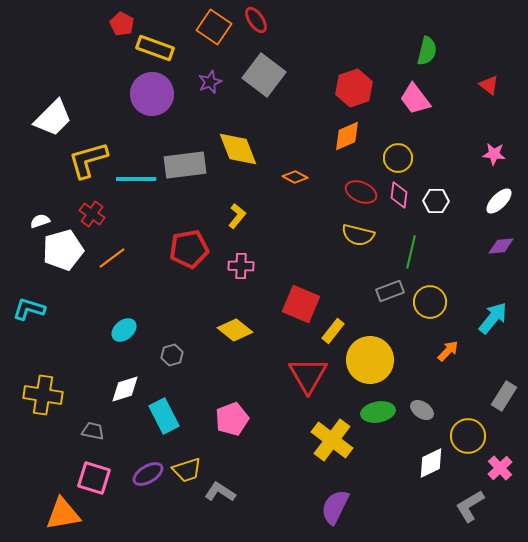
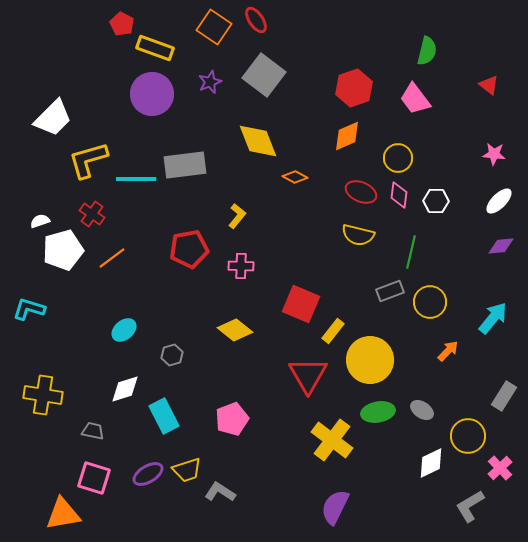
yellow diamond at (238, 149): moved 20 px right, 8 px up
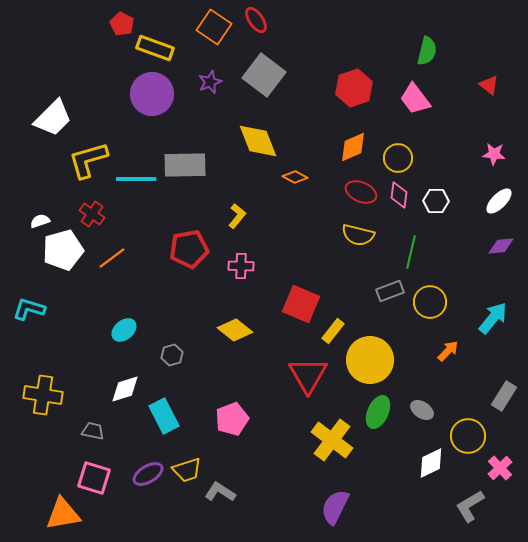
orange diamond at (347, 136): moved 6 px right, 11 px down
gray rectangle at (185, 165): rotated 6 degrees clockwise
green ellipse at (378, 412): rotated 56 degrees counterclockwise
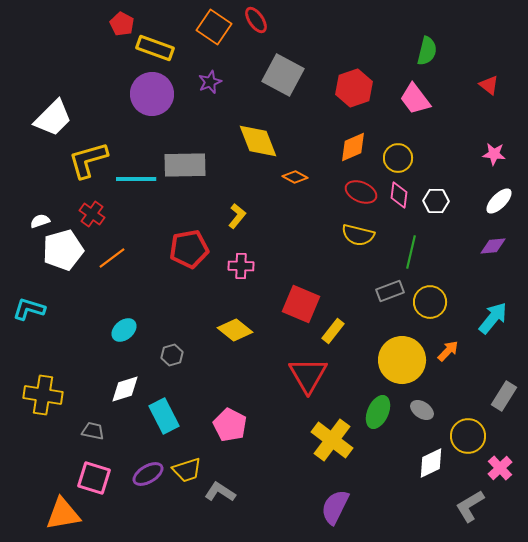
gray square at (264, 75): moved 19 px right; rotated 9 degrees counterclockwise
purple diamond at (501, 246): moved 8 px left
yellow circle at (370, 360): moved 32 px right
pink pentagon at (232, 419): moved 2 px left, 6 px down; rotated 24 degrees counterclockwise
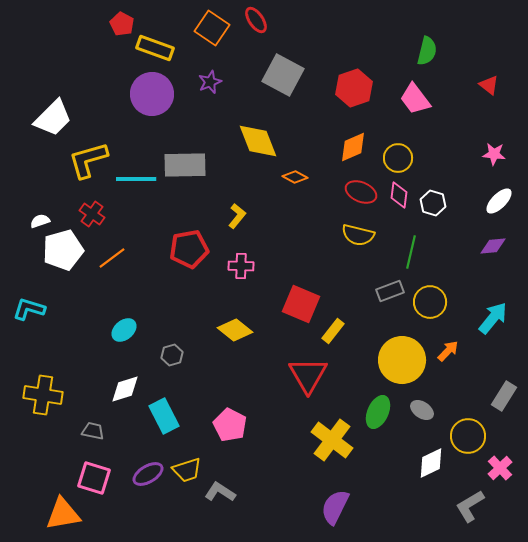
orange square at (214, 27): moved 2 px left, 1 px down
white hexagon at (436, 201): moved 3 px left, 2 px down; rotated 15 degrees clockwise
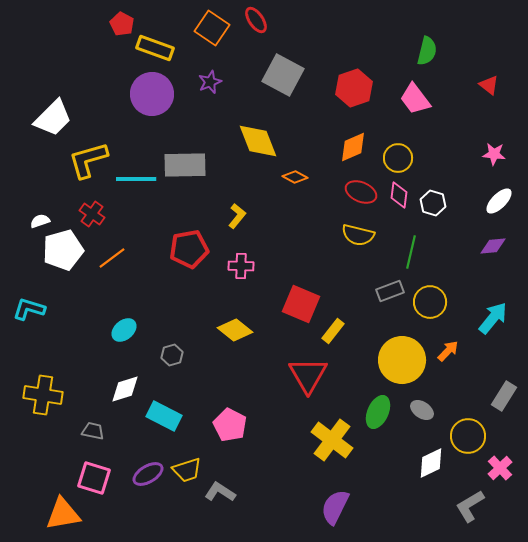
cyan rectangle at (164, 416): rotated 36 degrees counterclockwise
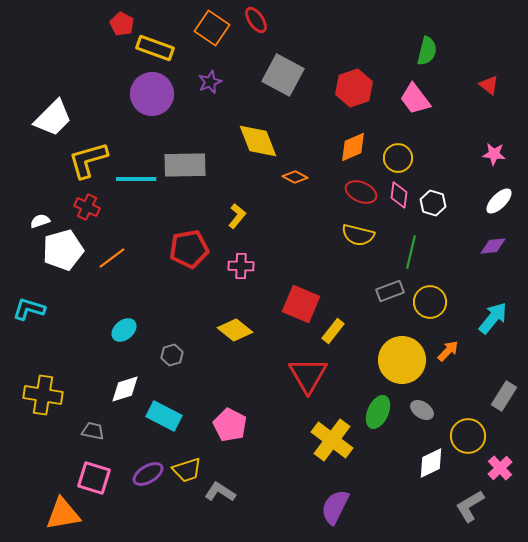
red cross at (92, 214): moved 5 px left, 7 px up; rotated 10 degrees counterclockwise
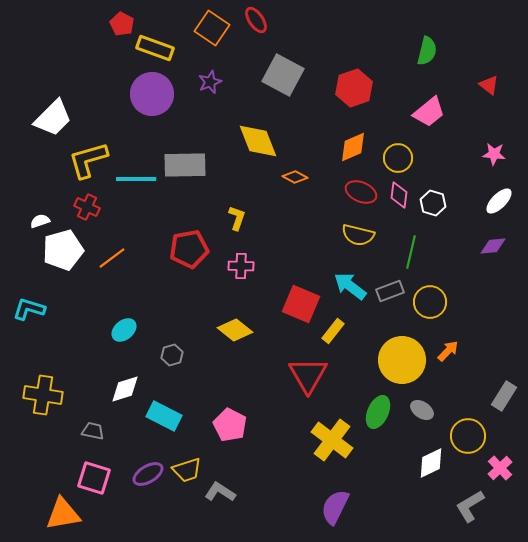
pink trapezoid at (415, 99): moved 14 px right, 13 px down; rotated 92 degrees counterclockwise
yellow L-shape at (237, 216): moved 2 px down; rotated 20 degrees counterclockwise
cyan arrow at (493, 318): moved 143 px left, 32 px up; rotated 92 degrees counterclockwise
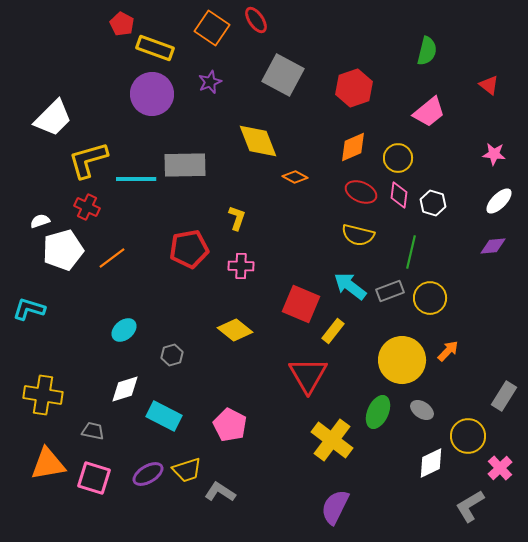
yellow circle at (430, 302): moved 4 px up
orange triangle at (63, 514): moved 15 px left, 50 px up
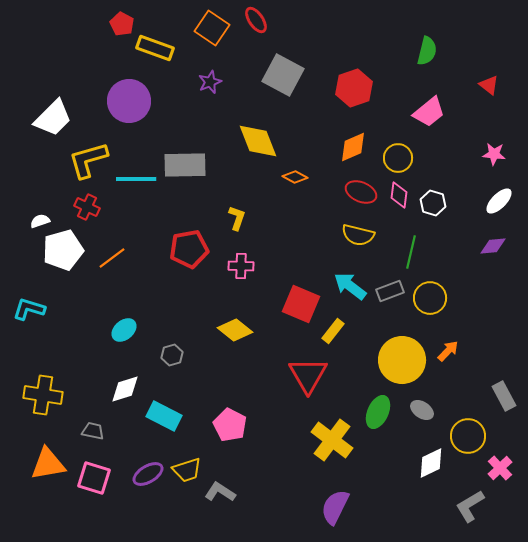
purple circle at (152, 94): moved 23 px left, 7 px down
gray rectangle at (504, 396): rotated 60 degrees counterclockwise
